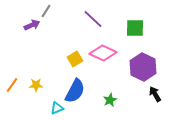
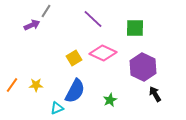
yellow square: moved 1 px left, 1 px up
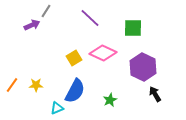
purple line: moved 3 px left, 1 px up
green square: moved 2 px left
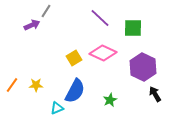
purple line: moved 10 px right
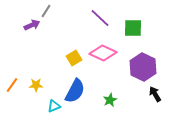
cyan triangle: moved 3 px left, 2 px up
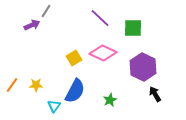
cyan triangle: rotated 32 degrees counterclockwise
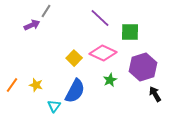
green square: moved 3 px left, 4 px down
yellow square: rotated 14 degrees counterclockwise
purple hexagon: rotated 16 degrees clockwise
yellow star: rotated 16 degrees clockwise
green star: moved 20 px up
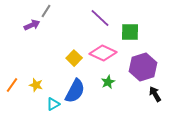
green star: moved 2 px left, 2 px down
cyan triangle: moved 1 px left, 2 px up; rotated 24 degrees clockwise
